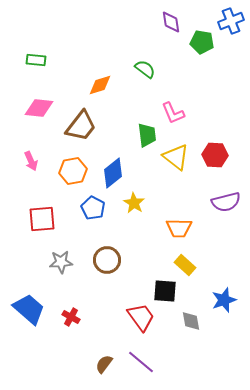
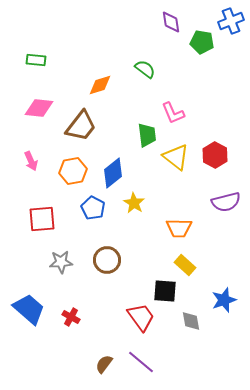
red hexagon: rotated 25 degrees clockwise
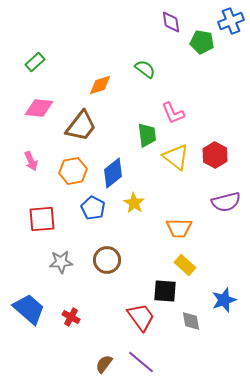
green rectangle: moved 1 px left, 2 px down; rotated 48 degrees counterclockwise
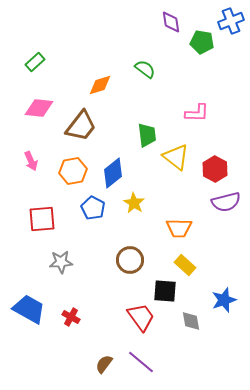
pink L-shape: moved 24 px right; rotated 65 degrees counterclockwise
red hexagon: moved 14 px down
brown circle: moved 23 px right
blue trapezoid: rotated 12 degrees counterclockwise
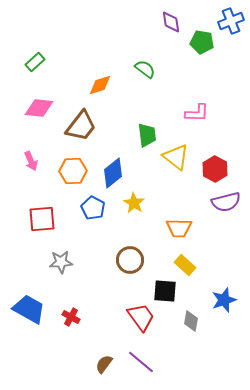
orange hexagon: rotated 8 degrees clockwise
gray diamond: rotated 20 degrees clockwise
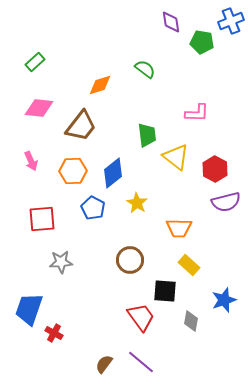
yellow star: moved 3 px right
yellow rectangle: moved 4 px right
blue trapezoid: rotated 100 degrees counterclockwise
red cross: moved 17 px left, 16 px down
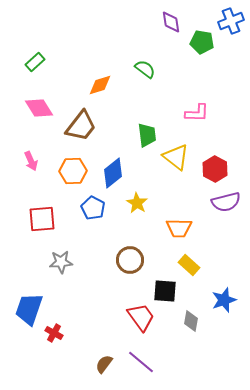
pink diamond: rotated 52 degrees clockwise
